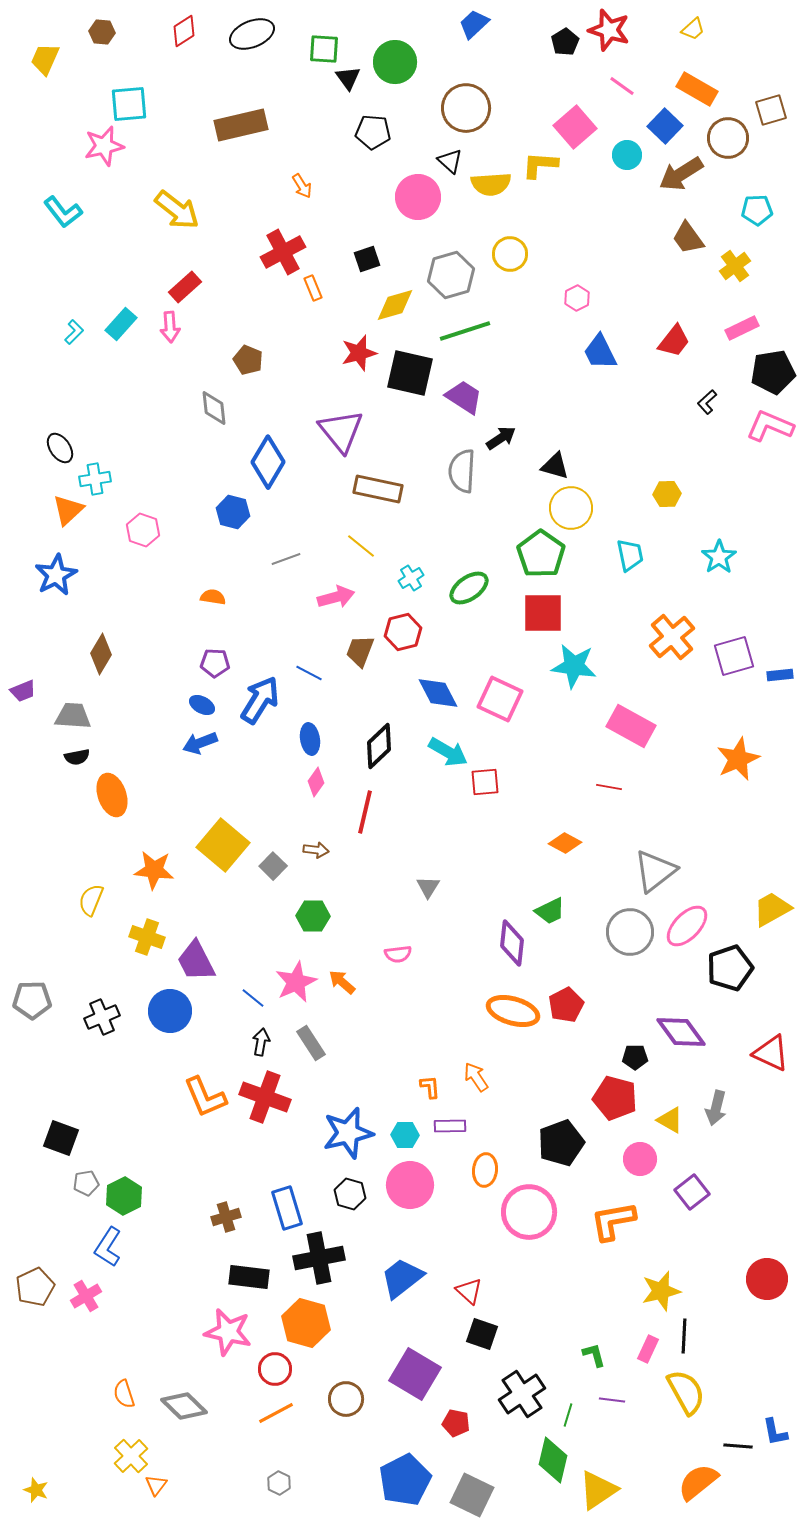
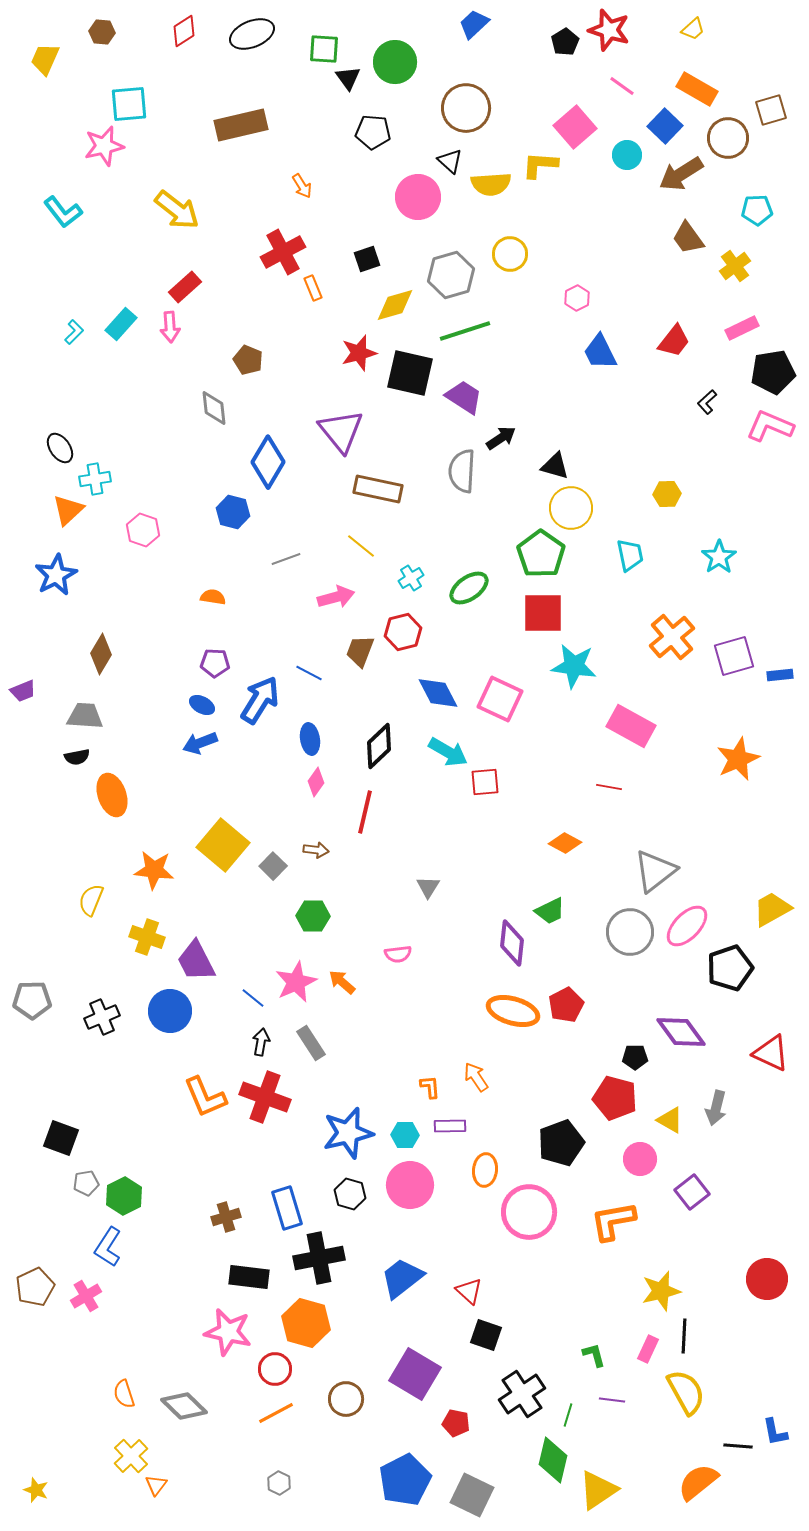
gray trapezoid at (73, 716): moved 12 px right
black square at (482, 1334): moved 4 px right, 1 px down
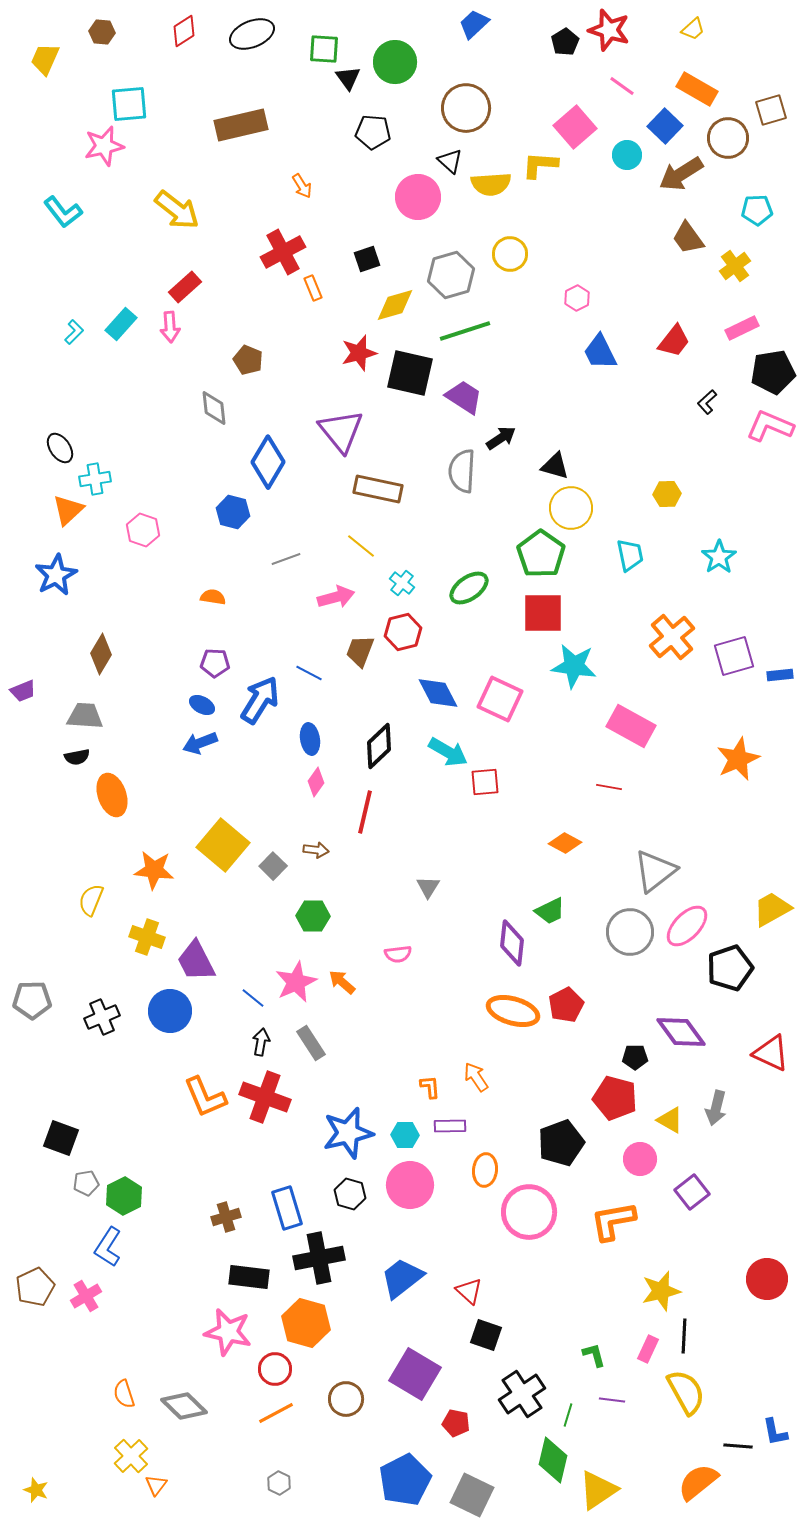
cyan cross at (411, 578): moved 9 px left, 5 px down; rotated 20 degrees counterclockwise
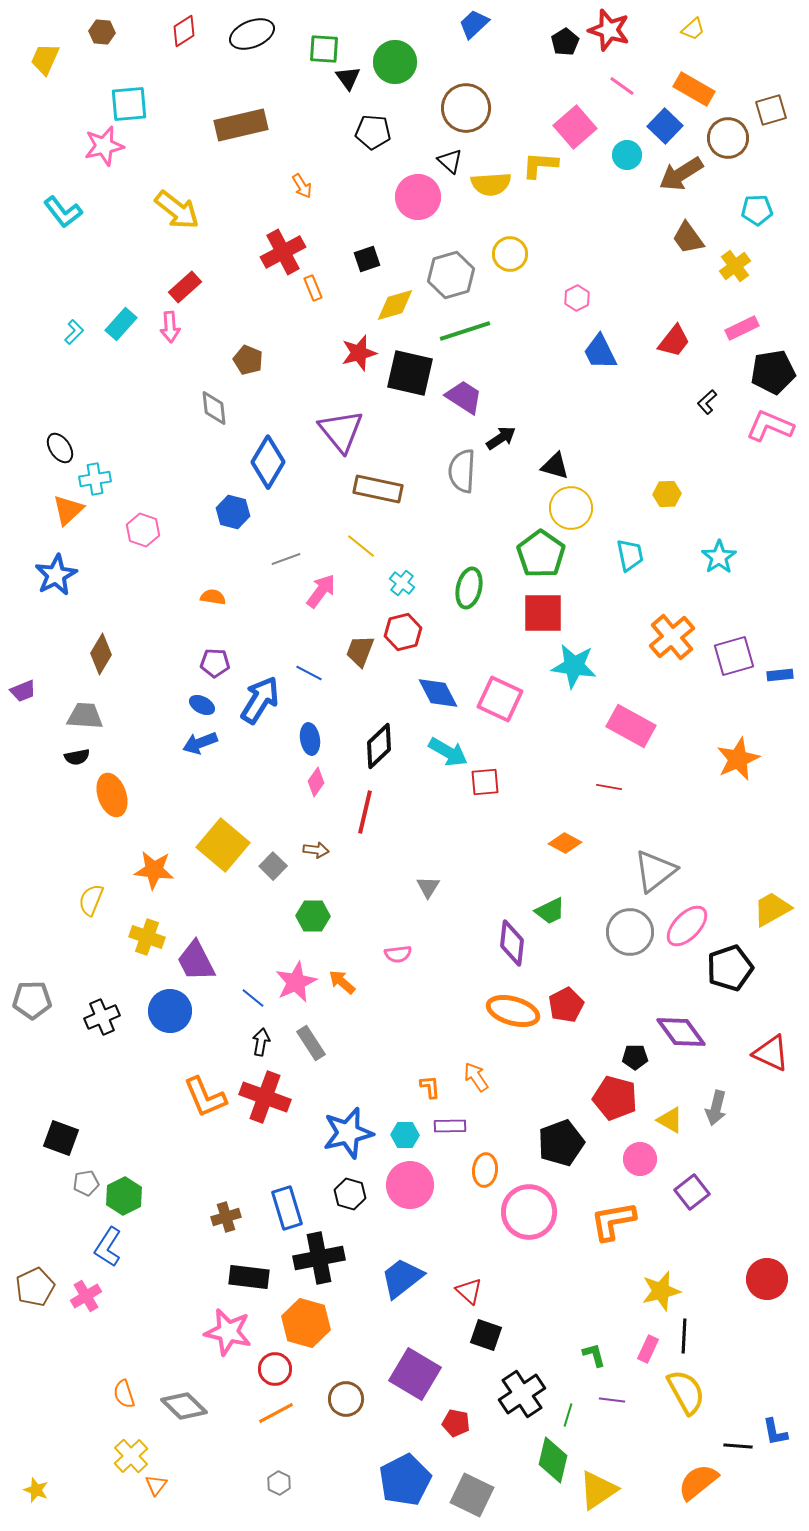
orange rectangle at (697, 89): moved 3 px left
green ellipse at (469, 588): rotated 42 degrees counterclockwise
pink arrow at (336, 597): moved 15 px left, 6 px up; rotated 39 degrees counterclockwise
